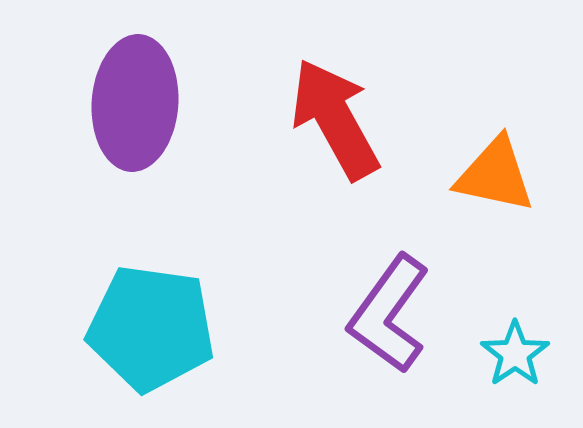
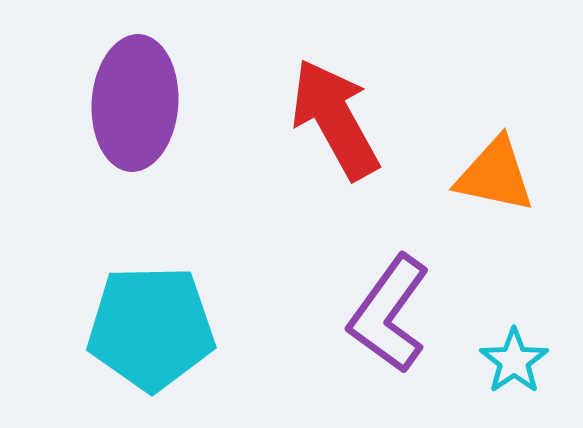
cyan pentagon: rotated 9 degrees counterclockwise
cyan star: moved 1 px left, 7 px down
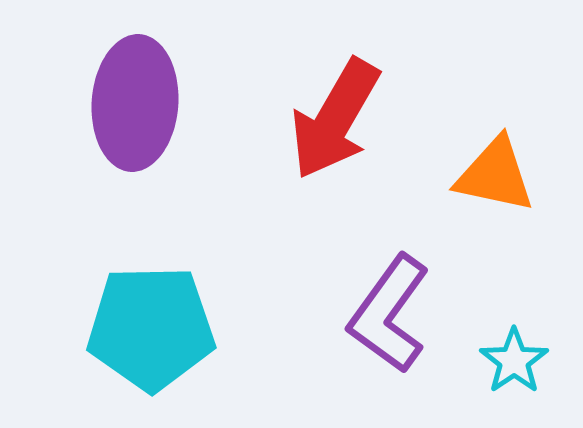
red arrow: rotated 121 degrees counterclockwise
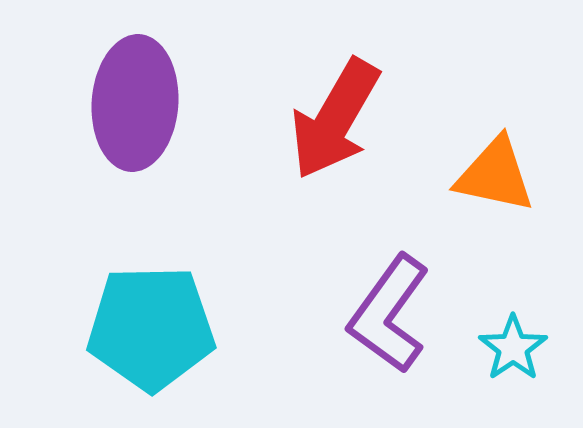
cyan star: moved 1 px left, 13 px up
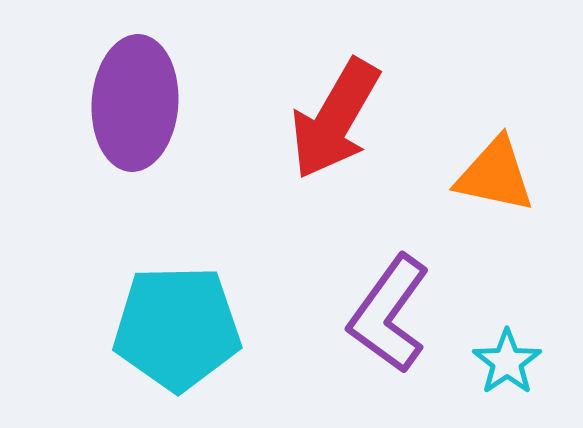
cyan pentagon: moved 26 px right
cyan star: moved 6 px left, 14 px down
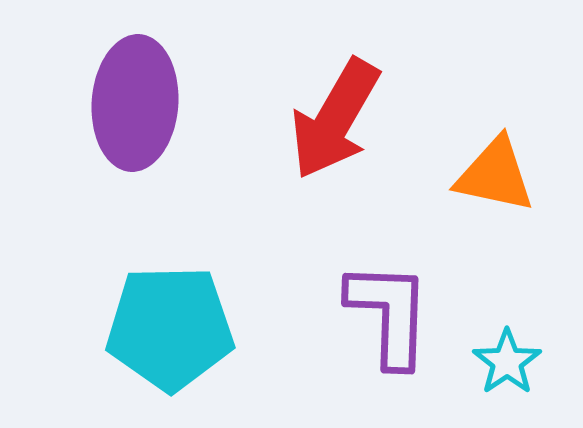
purple L-shape: rotated 146 degrees clockwise
cyan pentagon: moved 7 px left
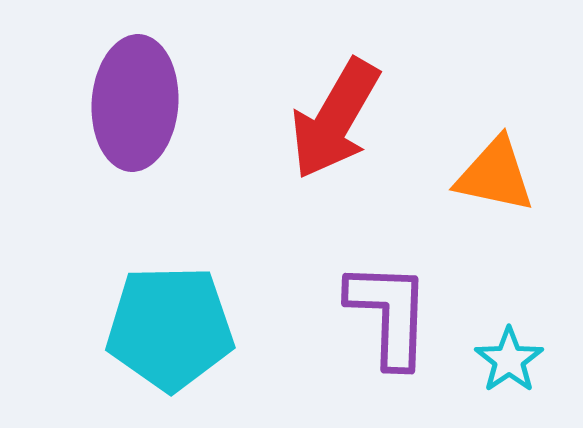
cyan star: moved 2 px right, 2 px up
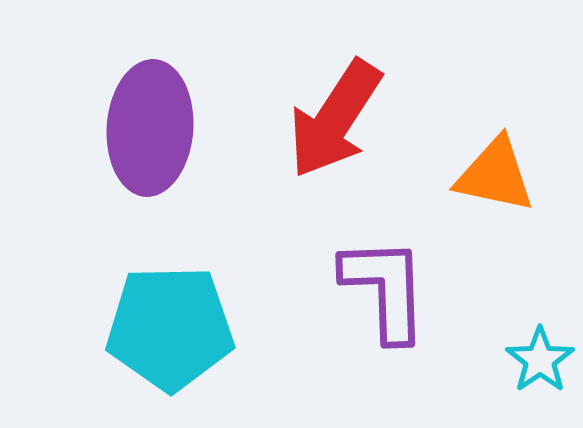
purple ellipse: moved 15 px right, 25 px down
red arrow: rotated 3 degrees clockwise
purple L-shape: moved 4 px left, 25 px up; rotated 4 degrees counterclockwise
cyan star: moved 31 px right
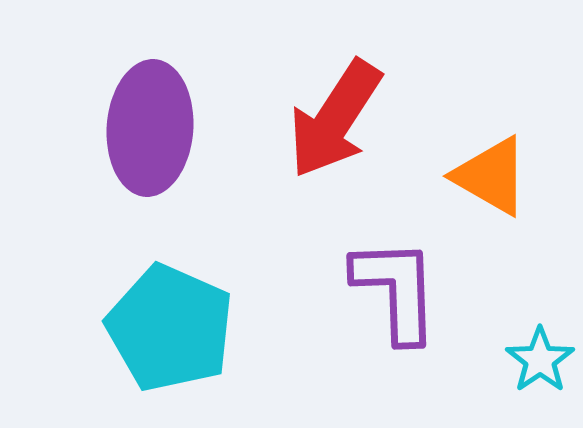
orange triangle: moved 4 px left, 1 px down; rotated 18 degrees clockwise
purple L-shape: moved 11 px right, 1 px down
cyan pentagon: rotated 25 degrees clockwise
